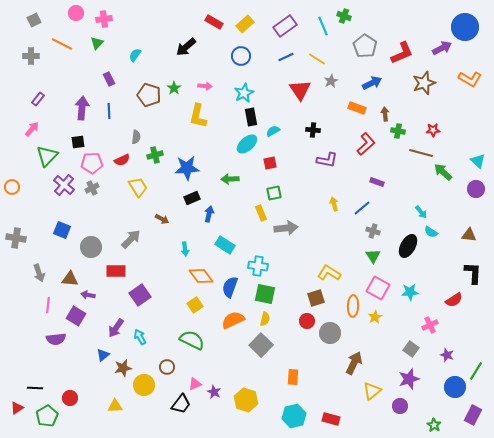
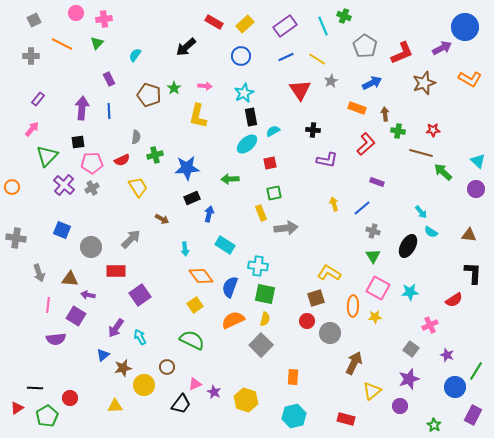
yellow star at (375, 317): rotated 24 degrees clockwise
red rectangle at (331, 419): moved 15 px right
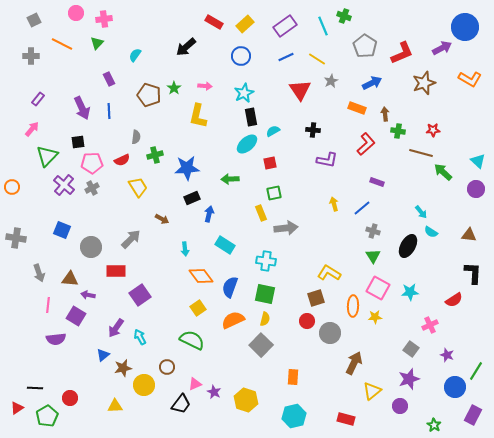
purple arrow at (82, 108): rotated 150 degrees clockwise
cyan cross at (258, 266): moved 8 px right, 5 px up
yellow square at (195, 305): moved 3 px right, 3 px down
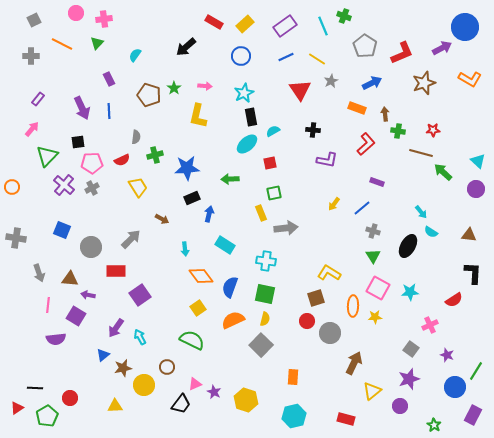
yellow arrow at (334, 204): rotated 128 degrees counterclockwise
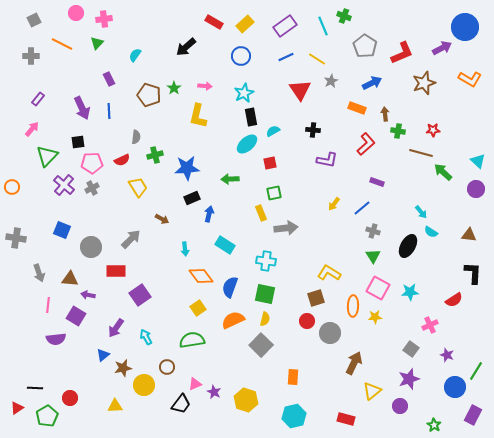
cyan arrow at (140, 337): moved 6 px right
green semicircle at (192, 340): rotated 35 degrees counterclockwise
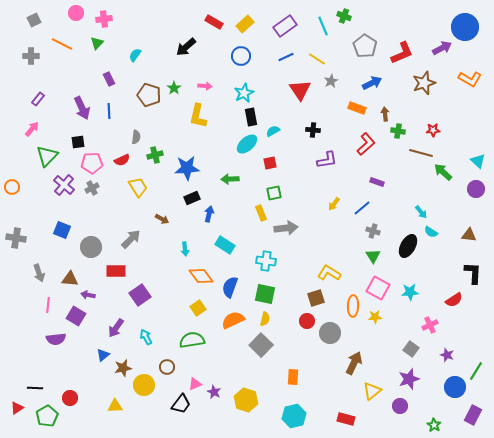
purple L-shape at (327, 160): rotated 20 degrees counterclockwise
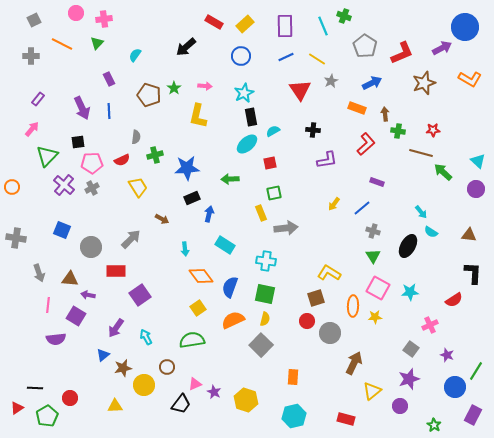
purple rectangle at (285, 26): rotated 55 degrees counterclockwise
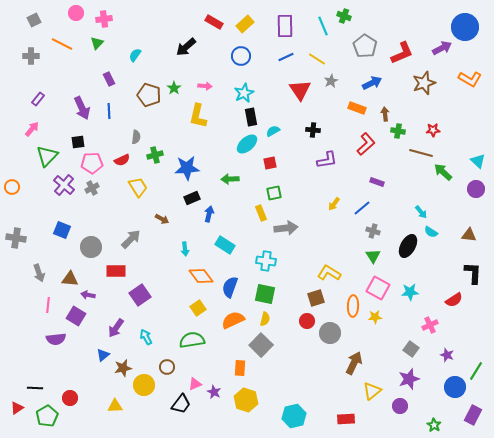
orange rectangle at (293, 377): moved 53 px left, 9 px up
red rectangle at (346, 419): rotated 18 degrees counterclockwise
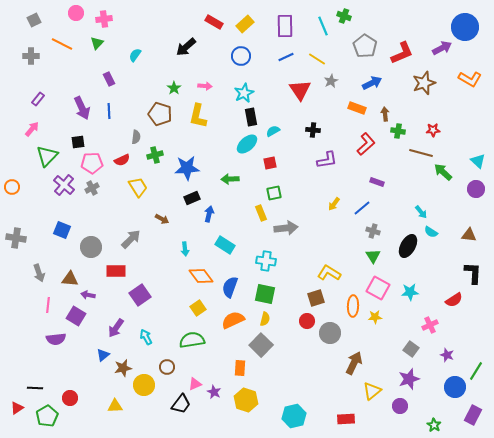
brown pentagon at (149, 95): moved 11 px right, 19 px down
